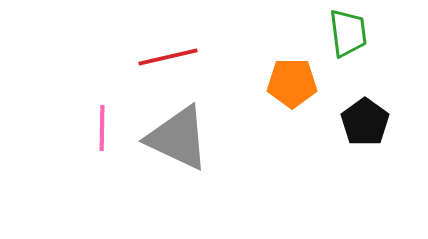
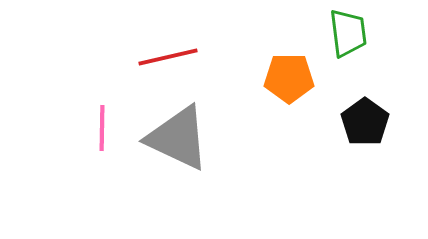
orange pentagon: moved 3 px left, 5 px up
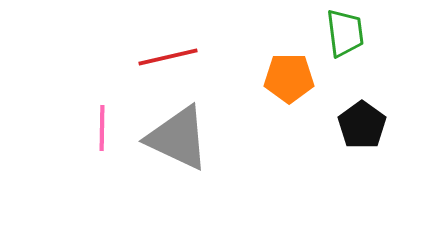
green trapezoid: moved 3 px left
black pentagon: moved 3 px left, 3 px down
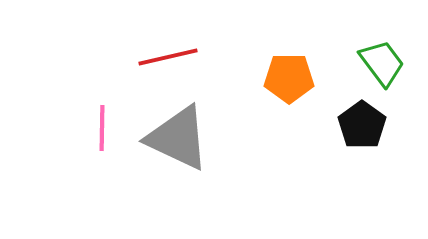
green trapezoid: moved 37 px right, 30 px down; rotated 30 degrees counterclockwise
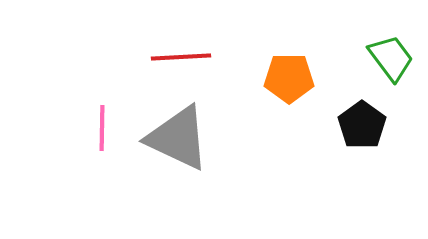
red line: moved 13 px right; rotated 10 degrees clockwise
green trapezoid: moved 9 px right, 5 px up
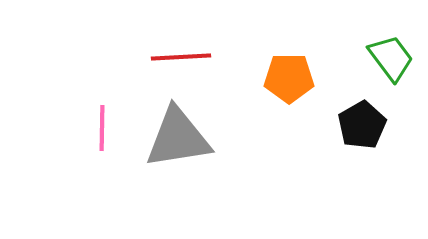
black pentagon: rotated 6 degrees clockwise
gray triangle: rotated 34 degrees counterclockwise
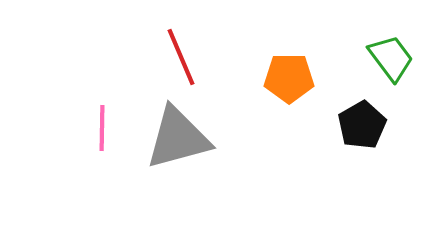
red line: rotated 70 degrees clockwise
gray triangle: rotated 6 degrees counterclockwise
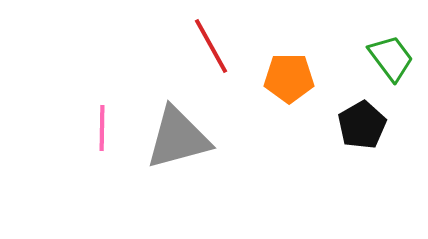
red line: moved 30 px right, 11 px up; rotated 6 degrees counterclockwise
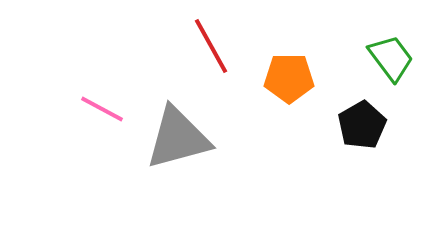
pink line: moved 19 px up; rotated 63 degrees counterclockwise
